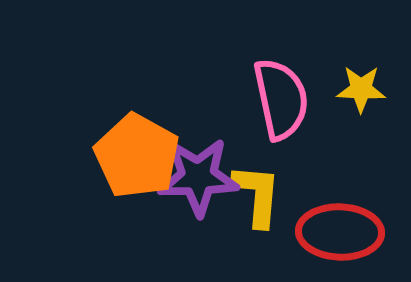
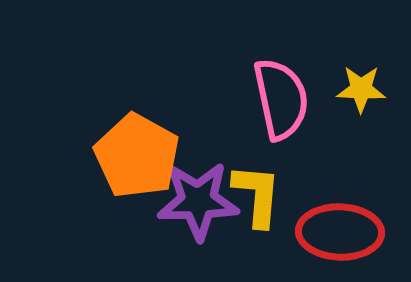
purple star: moved 24 px down
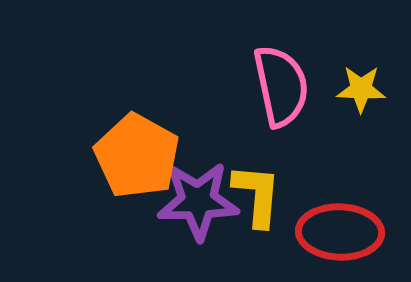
pink semicircle: moved 13 px up
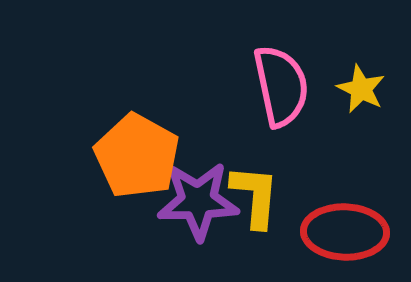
yellow star: rotated 24 degrees clockwise
yellow L-shape: moved 2 px left, 1 px down
red ellipse: moved 5 px right
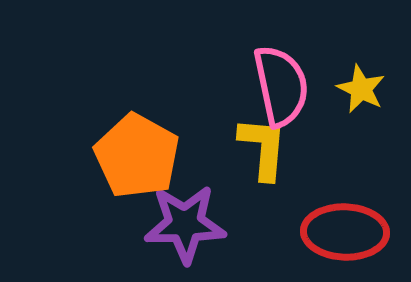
yellow L-shape: moved 8 px right, 48 px up
purple star: moved 13 px left, 23 px down
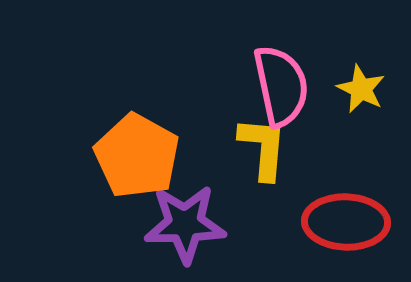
red ellipse: moved 1 px right, 10 px up
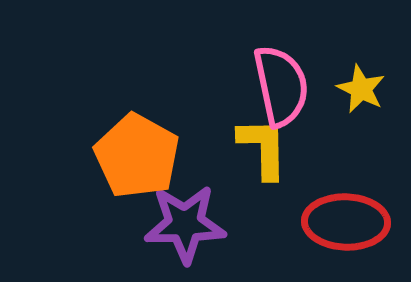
yellow L-shape: rotated 6 degrees counterclockwise
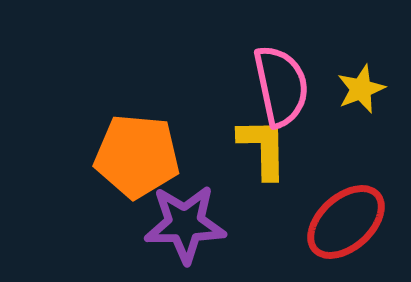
yellow star: rotated 24 degrees clockwise
orange pentagon: rotated 24 degrees counterclockwise
red ellipse: rotated 44 degrees counterclockwise
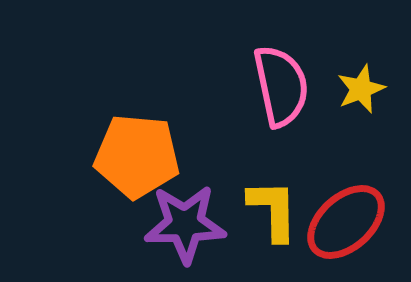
yellow L-shape: moved 10 px right, 62 px down
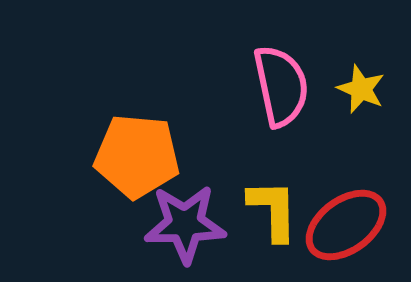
yellow star: rotated 27 degrees counterclockwise
red ellipse: moved 3 px down; rotated 6 degrees clockwise
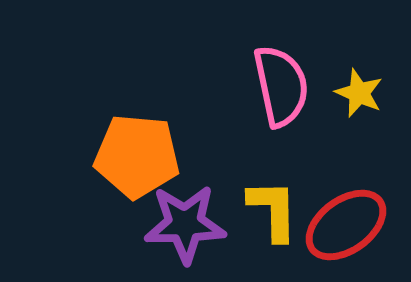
yellow star: moved 2 px left, 4 px down
